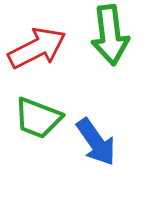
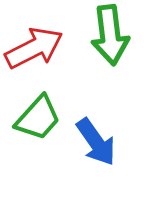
red arrow: moved 3 px left
green trapezoid: rotated 69 degrees counterclockwise
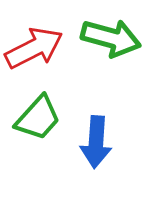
green arrow: moved 1 px right, 3 px down; rotated 68 degrees counterclockwise
blue arrow: rotated 39 degrees clockwise
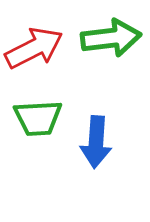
green arrow: rotated 22 degrees counterclockwise
green trapezoid: rotated 45 degrees clockwise
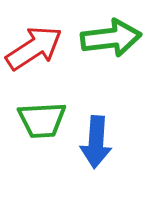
red arrow: rotated 6 degrees counterclockwise
green trapezoid: moved 4 px right, 2 px down
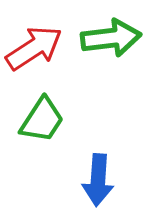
green trapezoid: rotated 54 degrees counterclockwise
blue arrow: moved 2 px right, 38 px down
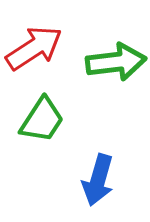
green arrow: moved 5 px right, 24 px down
blue arrow: rotated 12 degrees clockwise
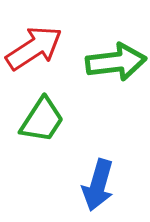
blue arrow: moved 5 px down
